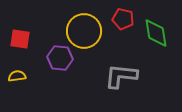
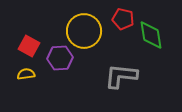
green diamond: moved 5 px left, 2 px down
red square: moved 9 px right, 7 px down; rotated 20 degrees clockwise
purple hexagon: rotated 10 degrees counterclockwise
yellow semicircle: moved 9 px right, 2 px up
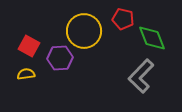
green diamond: moved 1 px right, 3 px down; rotated 12 degrees counterclockwise
gray L-shape: moved 20 px right; rotated 52 degrees counterclockwise
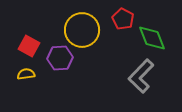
red pentagon: rotated 15 degrees clockwise
yellow circle: moved 2 px left, 1 px up
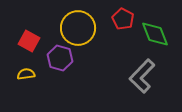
yellow circle: moved 4 px left, 2 px up
green diamond: moved 3 px right, 4 px up
red square: moved 5 px up
purple hexagon: rotated 20 degrees clockwise
gray L-shape: moved 1 px right
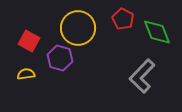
green diamond: moved 2 px right, 2 px up
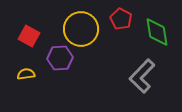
red pentagon: moved 2 px left
yellow circle: moved 3 px right, 1 px down
green diamond: rotated 12 degrees clockwise
red square: moved 5 px up
purple hexagon: rotated 20 degrees counterclockwise
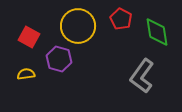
yellow circle: moved 3 px left, 3 px up
red square: moved 1 px down
purple hexagon: moved 1 px left, 1 px down; rotated 20 degrees clockwise
gray L-shape: rotated 8 degrees counterclockwise
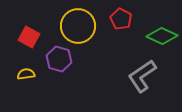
green diamond: moved 5 px right, 4 px down; rotated 56 degrees counterclockwise
gray L-shape: rotated 20 degrees clockwise
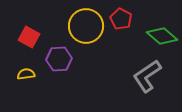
yellow circle: moved 8 px right
green diamond: rotated 16 degrees clockwise
purple hexagon: rotated 20 degrees counterclockwise
gray L-shape: moved 5 px right
